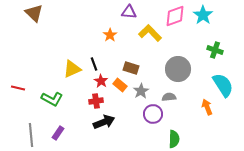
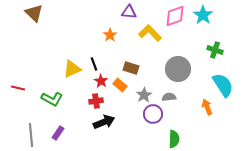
gray star: moved 3 px right, 4 px down
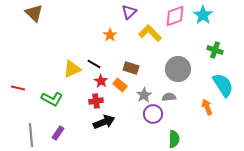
purple triangle: rotated 49 degrees counterclockwise
black line: rotated 40 degrees counterclockwise
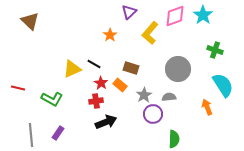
brown triangle: moved 4 px left, 8 px down
yellow L-shape: rotated 95 degrees counterclockwise
red star: moved 2 px down
black arrow: moved 2 px right
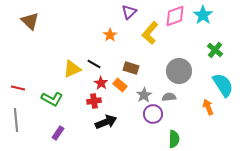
green cross: rotated 21 degrees clockwise
gray circle: moved 1 px right, 2 px down
red cross: moved 2 px left
orange arrow: moved 1 px right
gray line: moved 15 px left, 15 px up
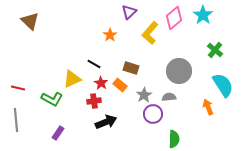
pink diamond: moved 1 px left, 2 px down; rotated 20 degrees counterclockwise
yellow triangle: moved 10 px down
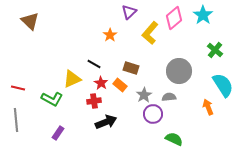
green semicircle: rotated 66 degrees counterclockwise
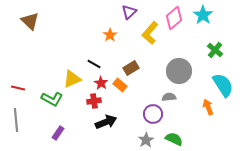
brown rectangle: rotated 49 degrees counterclockwise
gray star: moved 2 px right, 45 px down
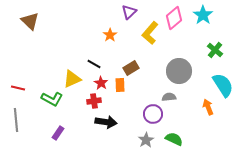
orange rectangle: rotated 48 degrees clockwise
black arrow: rotated 30 degrees clockwise
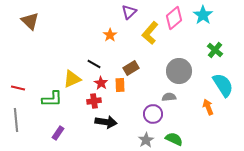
green L-shape: rotated 30 degrees counterclockwise
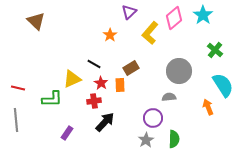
brown triangle: moved 6 px right
purple circle: moved 4 px down
black arrow: moved 1 px left; rotated 55 degrees counterclockwise
purple rectangle: moved 9 px right
green semicircle: rotated 66 degrees clockwise
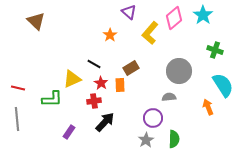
purple triangle: rotated 35 degrees counterclockwise
green cross: rotated 21 degrees counterclockwise
gray line: moved 1 px right, 1 px up
purple rectangle: moved 2 px right, 1 px up
